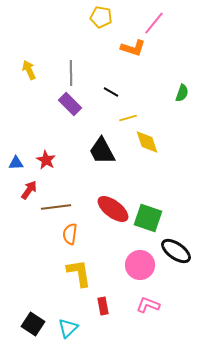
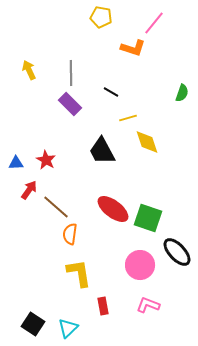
brown line: rotated 48 degrees clockwise
black ellipse: moved 1 px right, 1 px down; rotated 12 degrees clockwise
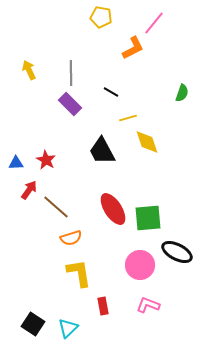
orange L-shape: rotated 45 degrees counterclockwise
red ellipse: rotated 20 degrees clockwise
green square: rotated 24 degrees counterclockwise
orange semicircle: moved 1 px right, 4 px down; rotated 115 degrees counterclockwise
black ellipse: rotated 20 degrees counterclockwise
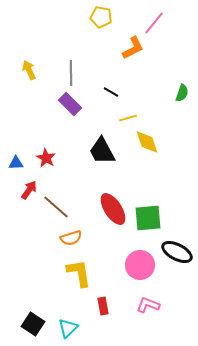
red star: moved 2 px up
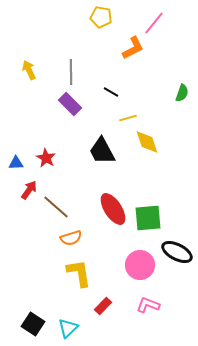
gray line: moved 1 px up
red rectangle: rotated 54 degrees clockwise
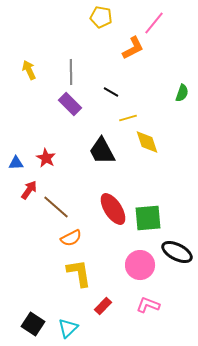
orange semicircle: rotated 10 degrees counterclockwise
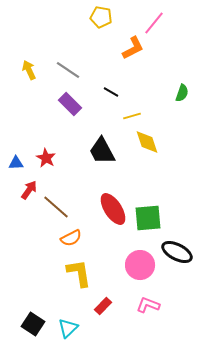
gray line: moved 3 px left, 2 px up; rotated 55 degrees counterclockwise
yellow line: moved 4 px right, 2 px up
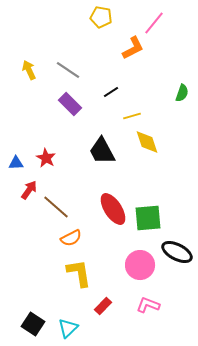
black line: rotated 63 degrees counterclockwise
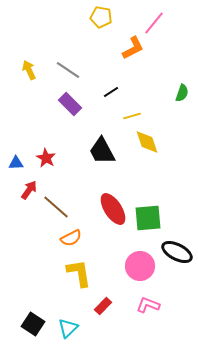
pink circle: moved 1 px down
